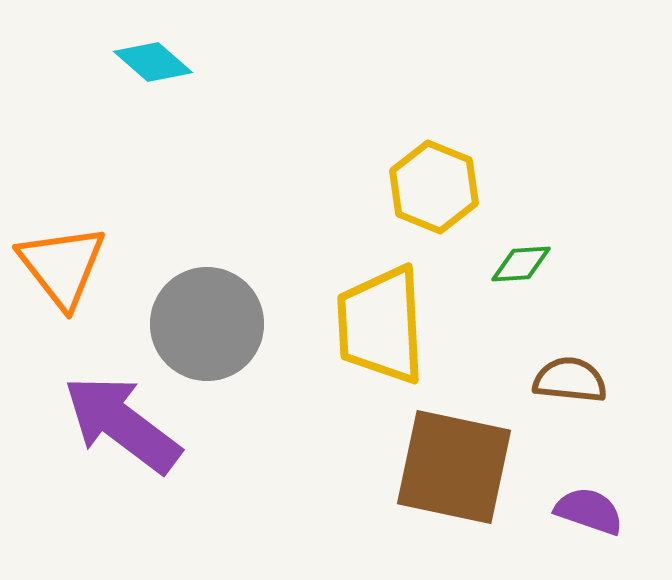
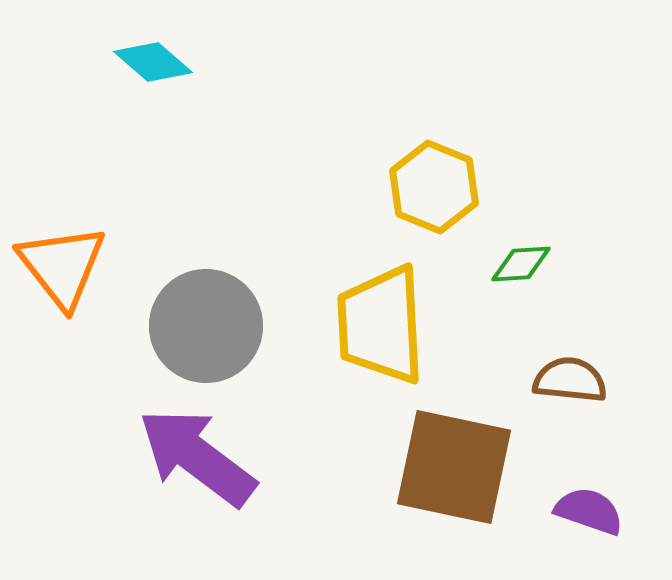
gray circle: moved 1 px left, 2 px down
purple arrow: moved 75 px right, 33 px down
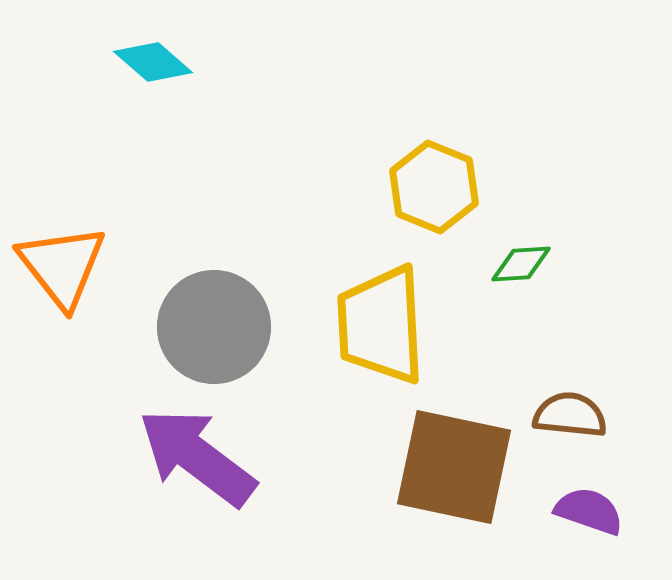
gray circle: moved 8 px right, 1 px down
brown semicircle: moved 35 px down
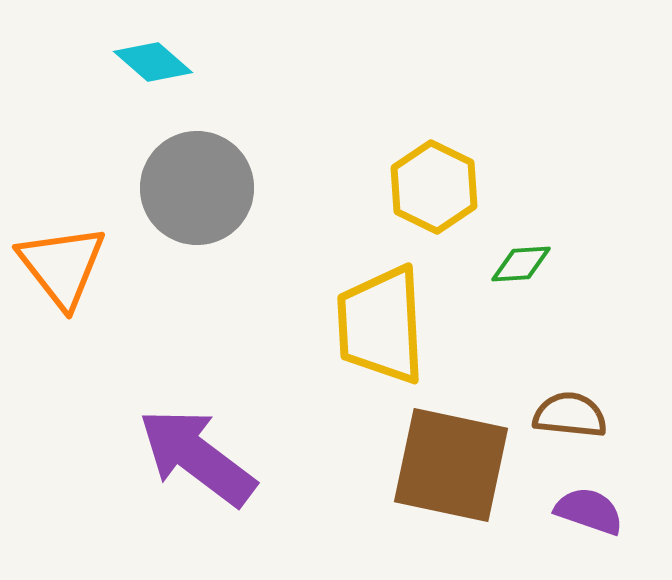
yellow hexagon: rotated 4 degrees clockwise
gray circle: moved 17 px left, 139 px up
brown square: moved 3 px left, 2 px up
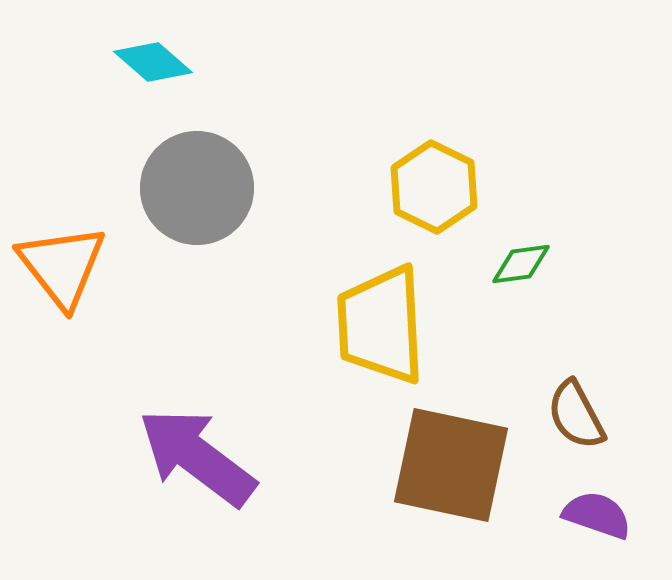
green diamond: rotated 4 degrees counterclockwise
brown semicircle: moved 6 px right; rotated 124 degrees counterclockwise
purple semicircle: moved 8 px right, 4 px down
